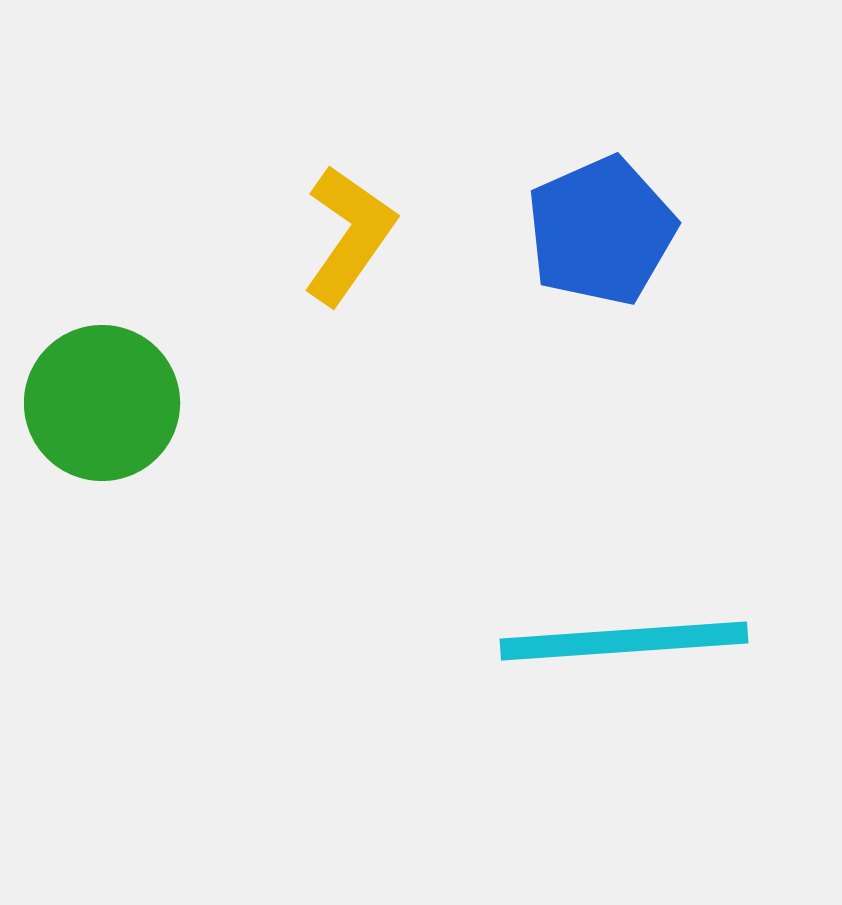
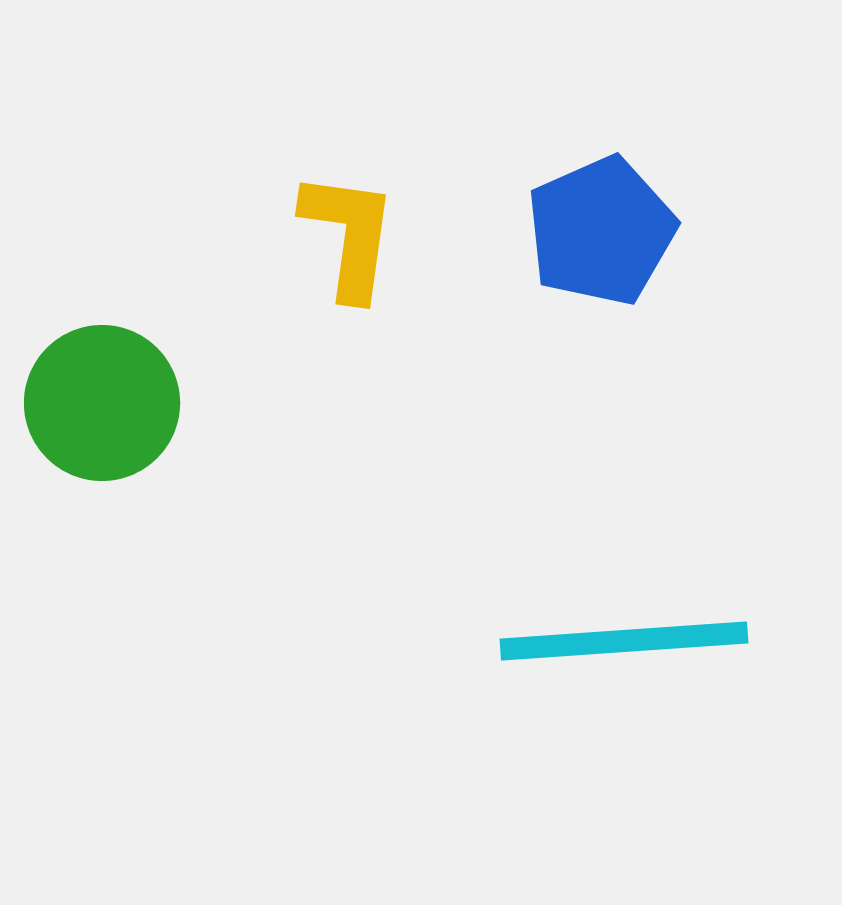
yellow L-shape: rotated 27 degrees counterclockwise
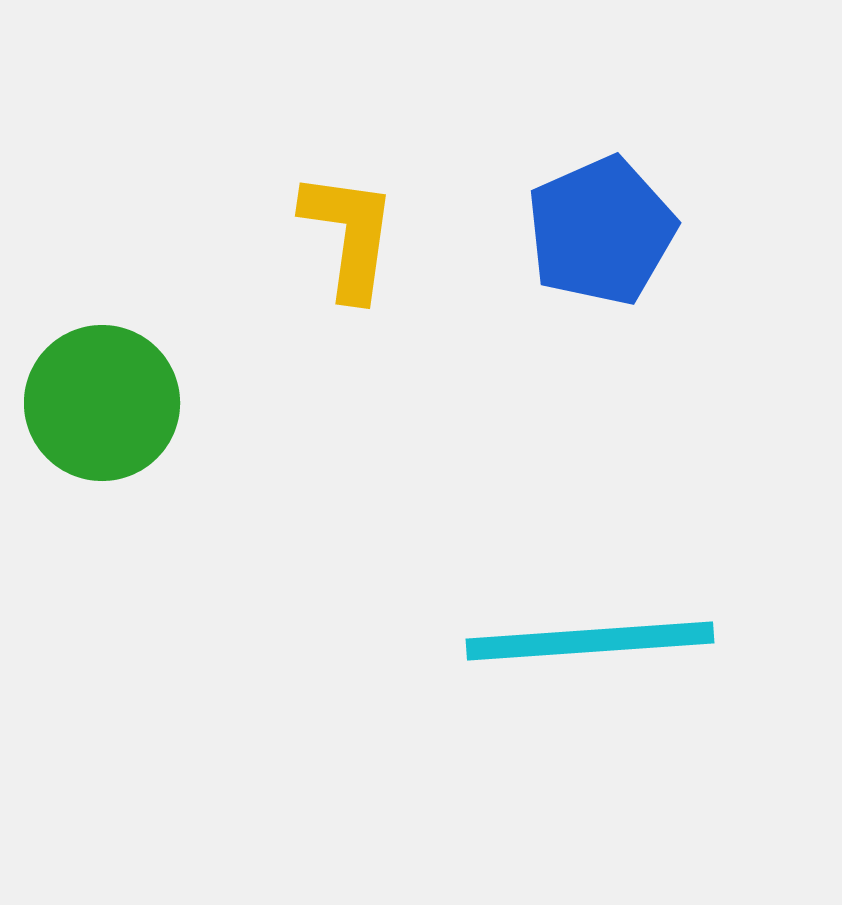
cyan line: moved 34 px left
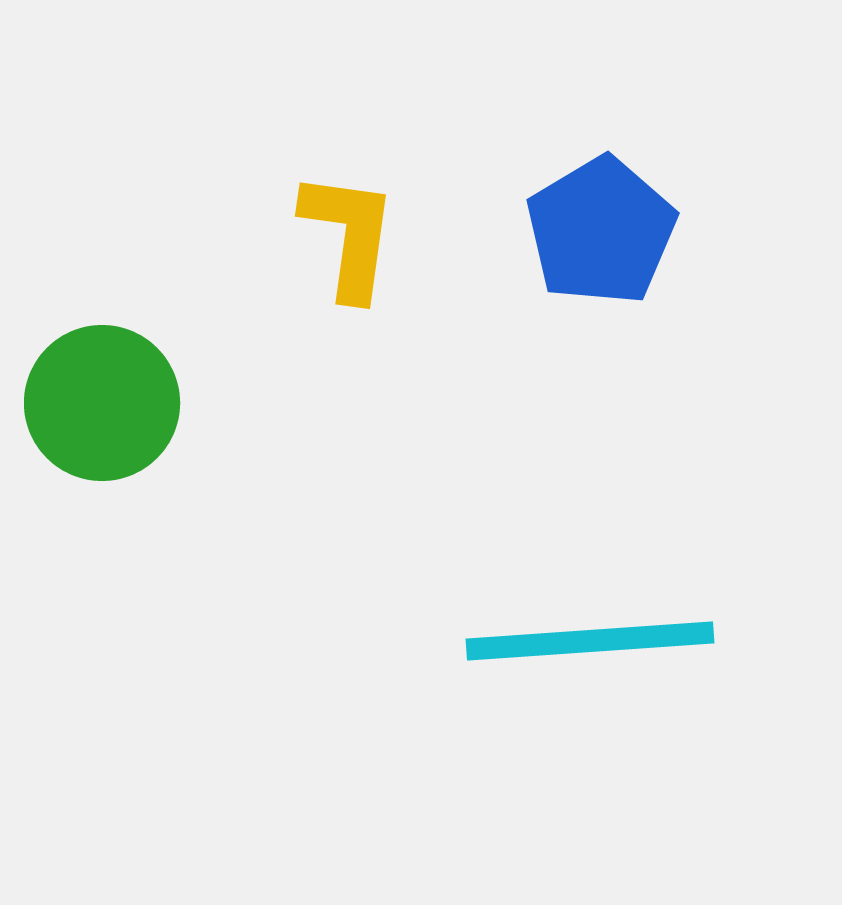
blue pentagon: rotated 7 degrees counterclockwise
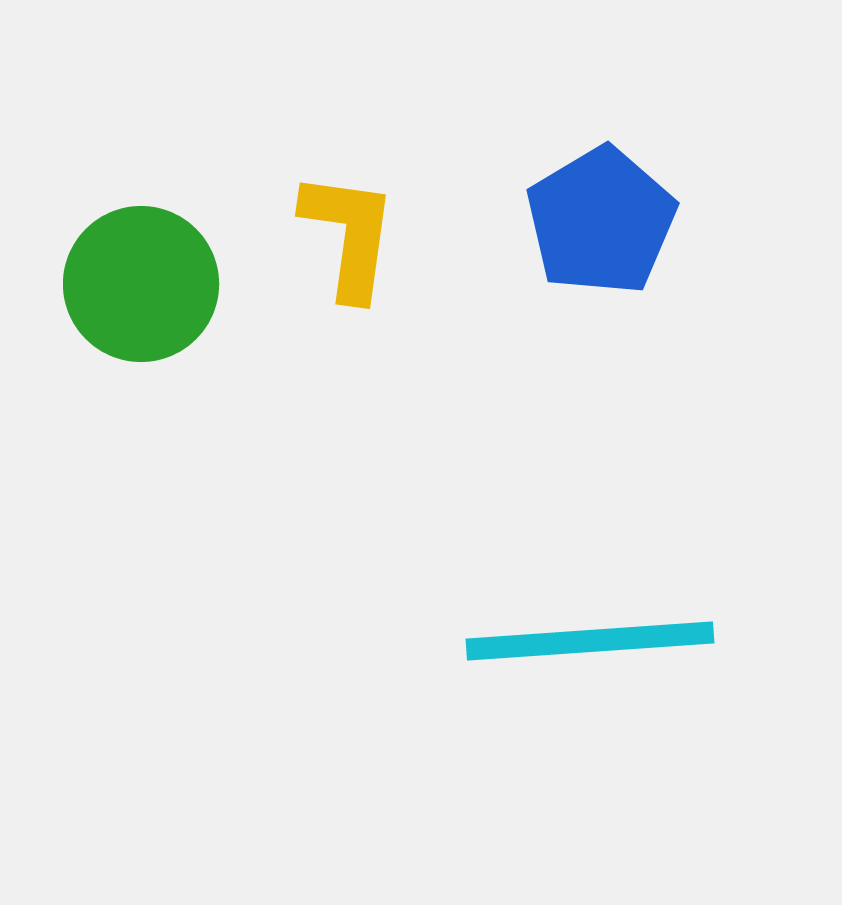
blue pentagon: moved 10 px up
green circle: moved 39 px right, 119 px up
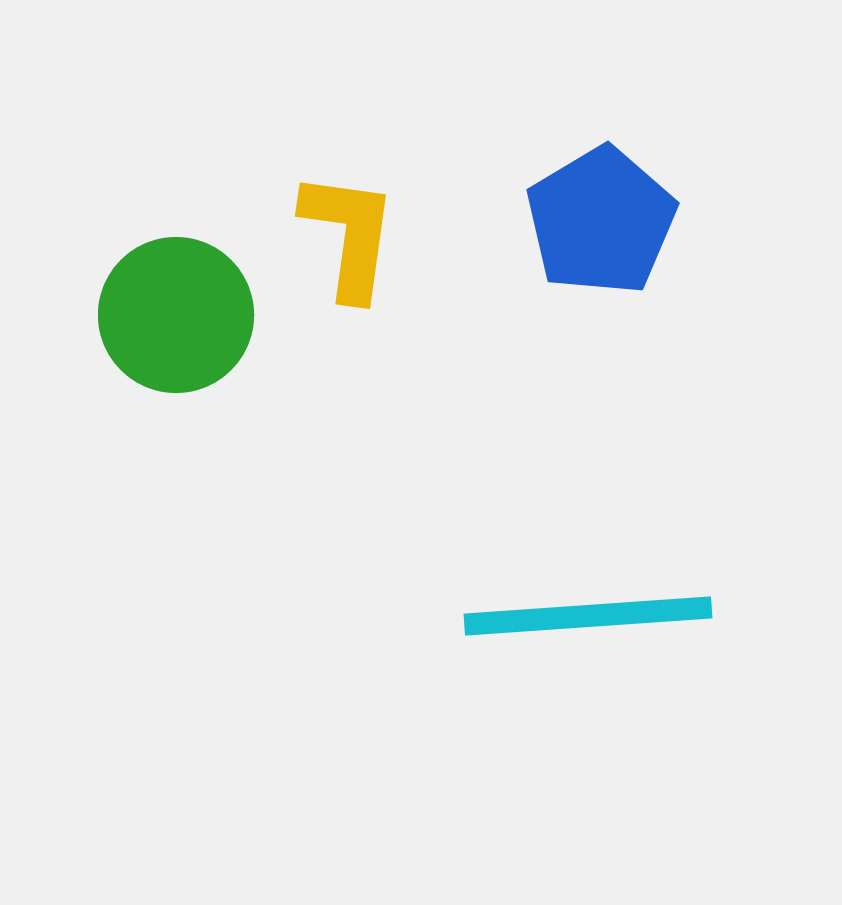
green circle: moved 35 px right, 31 px down
cyan line: moved 2 px left, 25 px up
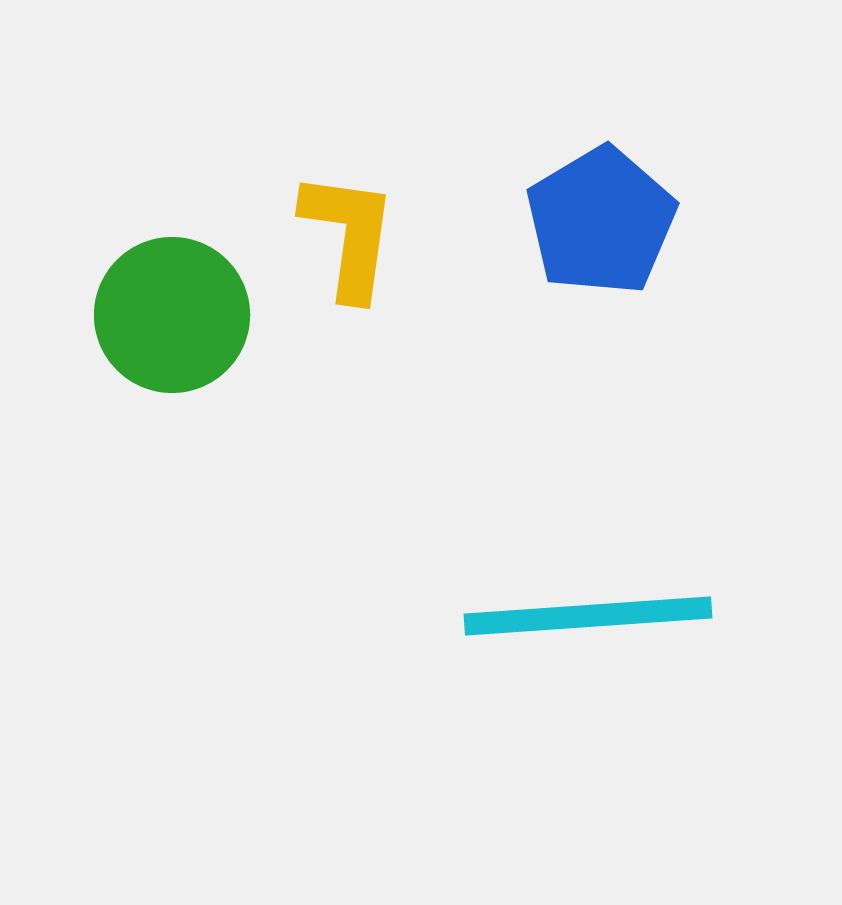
green circle: moved 4 px left
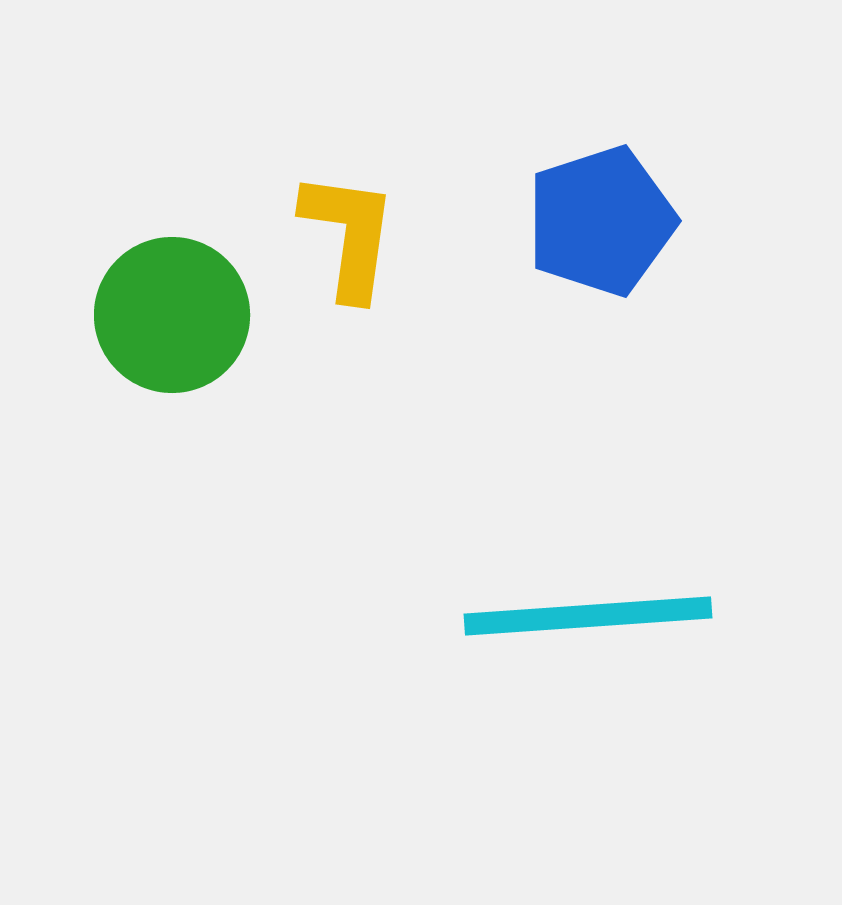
blue pentagon: rotated 13 degrees clockwise
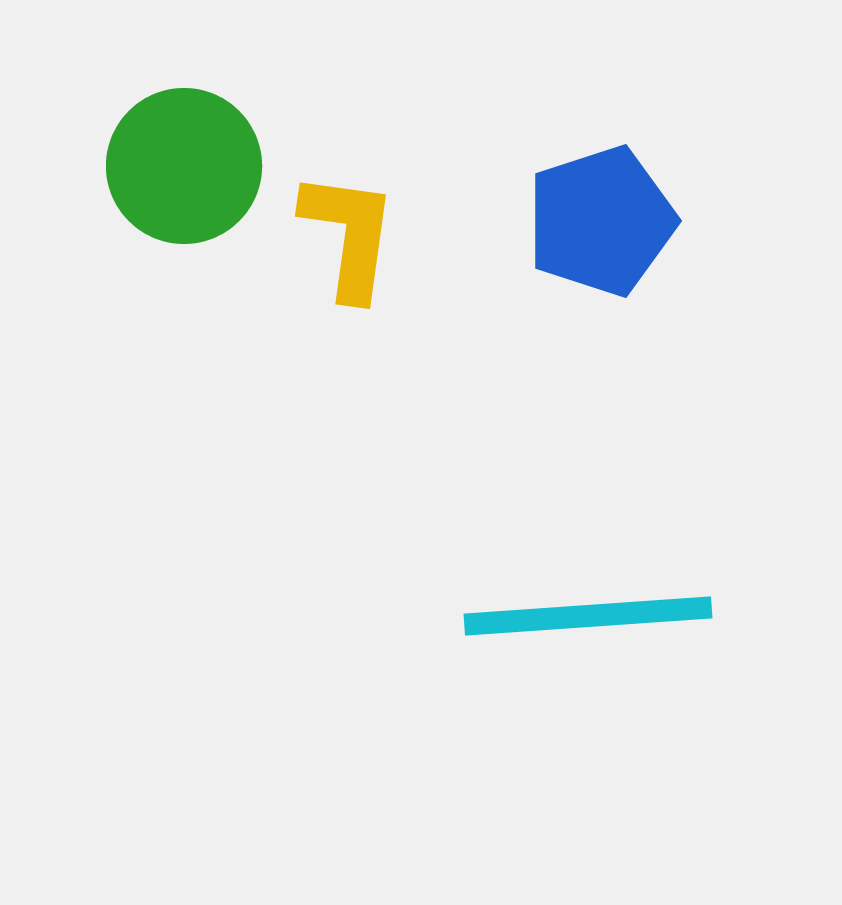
green circle: moved 12 px right, 149 px up
